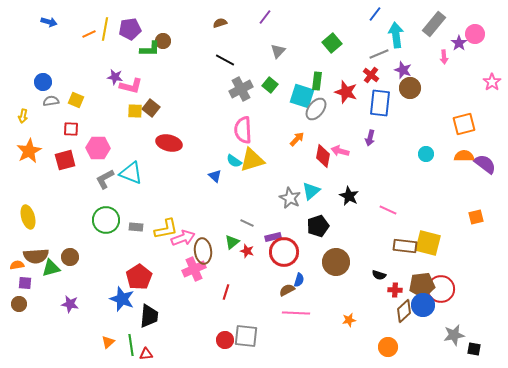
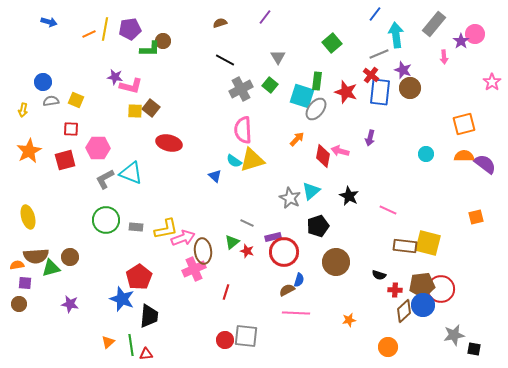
purple star at (459, 43): moved 2 px right, 2 px up
gray triangle at (278, 51): moved 6 px down; rotated 14 degrees counterclockwise
blue rectangle at (380, 103): moved 11 px up
yellow arrow at (23, 116): moved 6 px up
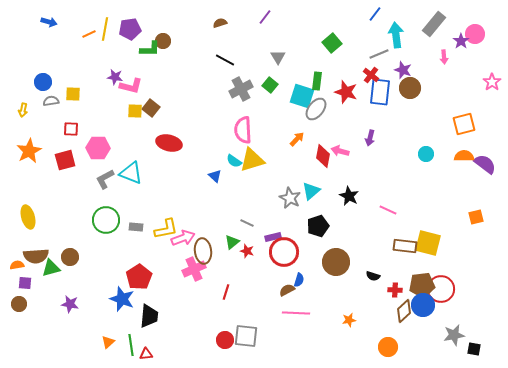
yellow square at (76, 100): moved 3 px left, 6 px up; rotated 21 degrees counterclockwise
black semicircle at (379, 275): moved 6 px left, 1 px down
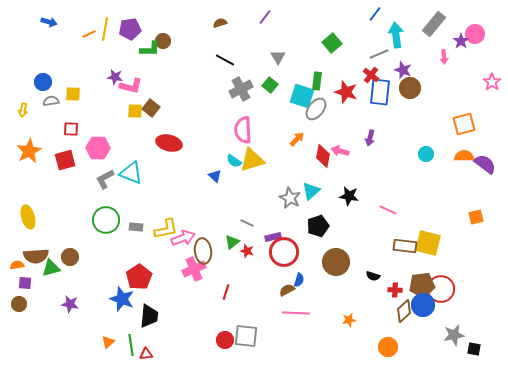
black star at (349, 196): rotated 18 degrees counterclockwise
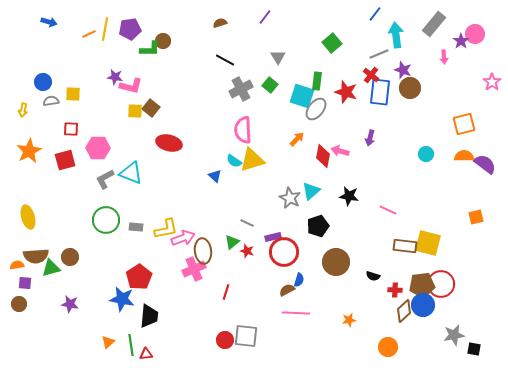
red circle at (441, 289): moved 5 px up
blue star at (122, 299): rotated 10 degrees counterclockwise
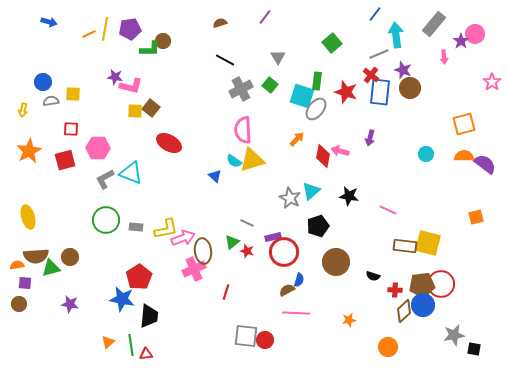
red ellipse at (169, 143): rotated 15 degrees clockwise
red circle at (225, 340): moved 40 px right
